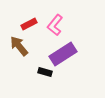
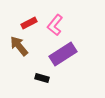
red rectangle: moved 1 px up
black rectangle: moved 3 px left, 6 px down
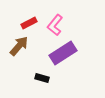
brown arrow: rotated 80 degrees clockwise
purple rectangle: moved 1 px up
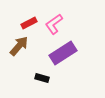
pink L-shape: moved 1 px left, 1 px up; rotated 15 degrees clockwise
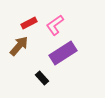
pink L-shape: moved 1 px right, 1 px down
black rectangle: rotated 32 degrees clockwise
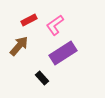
red rectangle: moved 3 px up
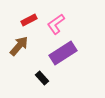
pink L-shape: moved 1 px right, 1 px up
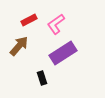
black rectangle: rotated 24 degrees clockwise
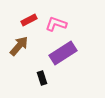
pink L-shape: rotated 55 degrees clockwise
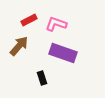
purple rectangle: rotated 52 degrees clockwise
